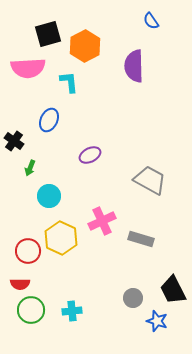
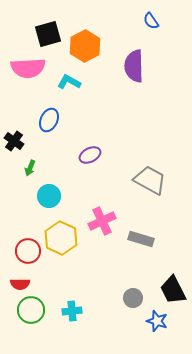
cyan L-shape: rotated 55 degrees counterclockwise
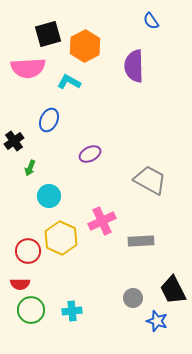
black cross: rotated 18 degrees clockwise
purple ellipse: moved 1 px up
gray rectangle: moved 2 px down; rotated 20 degrees counterclockwise
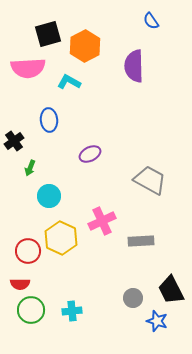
blue ellipse: rotated 30 degrees counterclockwise
black trapezoid: moved 2 px left
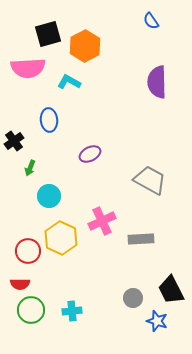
purple semicircle: moved 23 px right, 16 px down
gray rectangle: moved 2 px up
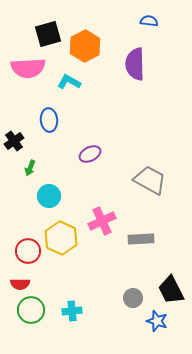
blue semicircle: moved 2 px left; rotated 132 degrees clockwise
purple semicircle: moved 22 px left, 18 px up
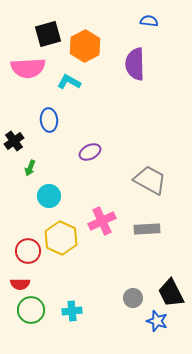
purple ellipse: moved 2 px up
gray rectangle: moved 6 px right, 10 px up
black trapezoid: moved 3 px down
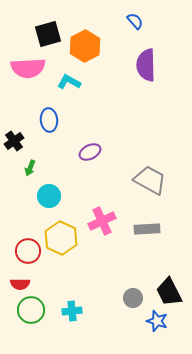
blue semicircle: moved 14 px left; rotated 42 degrees clockwise
purple semicircle: moved 11 px right, 1 px down
black trapezoid: moved 2 px left, 1 px up
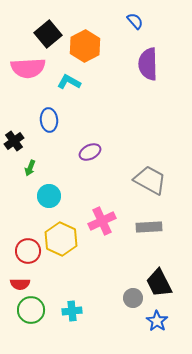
black square: rotated 24 degrees counterclockwise
purple semicircle: moved 2 px right, 1 px up
gray rectangle: moved 2 px right, 2 px up
yellow hexagon: moved 1 px down
black trapezoid: moved 10 px left, 9 px up
blue star: rotated 15 degrees clockwise
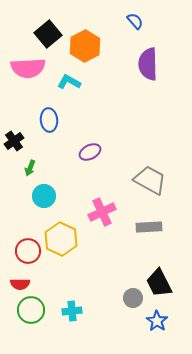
cyan circle: moved 5 px left
pink cross: moved 9 px up
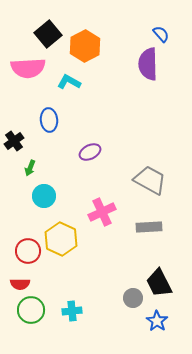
blue semicircle: moved 26 px right, 13 px down
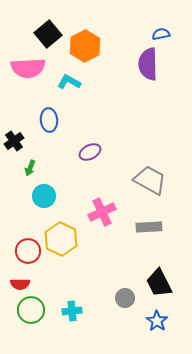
blue semicircle: rotated 60 degrees counterclockwise
gray circle: moved 8 px left
